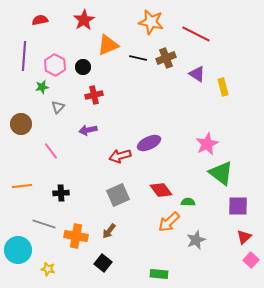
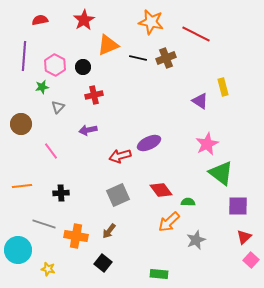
purple triangle: moved 3 px right, 27 px down
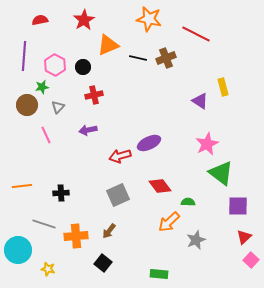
orange star: moved 2 px left, 3 px up
brown circle: moved 6 px right, 19 px up
pink line: moved 5 px left, 16 px up; rotated 12 degrees clockwise
red diamond: moved 1 px left, 4 px up
orange cross: rotated 15 degrees counterclockwise
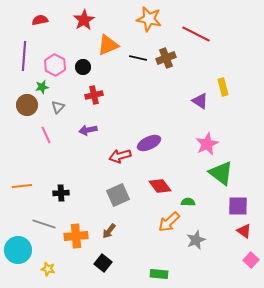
red triangle: moved 6 px up; rotated 42 degrees counterclockwise
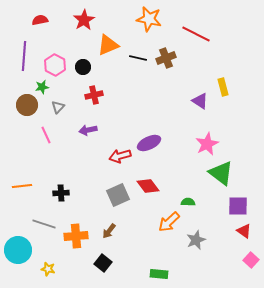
red diamond: moved 12 px left
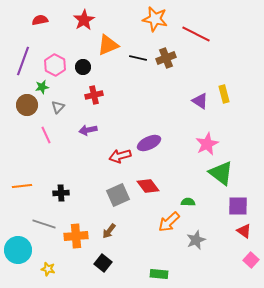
orange star: moved 6 px right
purple line: moved 1 px left, 5 px down; rotated 16 degrees clockwise
yellow rectangle: moved 1 px right, 7 px down
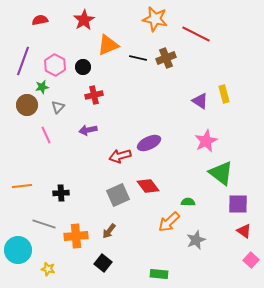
pink star: moved 1 px left, 3 px up
purple square: moved 2 px up
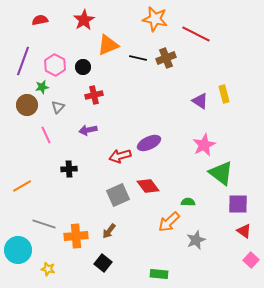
pink star: moved 2 px left, 4 px down
orange line: rotated 24 degrees counterclockwise
black cross: moved 8 px right, 24 px up
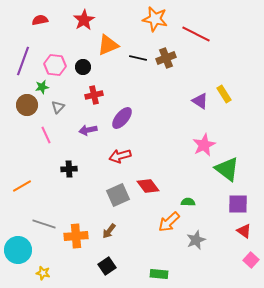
pink hexagon: rotated 20 degrees counterclockwise
yellow rectangle: rotated 18 degrees counterclockwise
purple ellipse: moved 27 px left, 25 px up; rotated 25 degrees counterclockwise
green triangle: moved 6 px right, 4 px up
black square: moved 4 px right, 3 px down; rotated 18 degrees clockwise
yellow star: moved 5 px left, 4 px down
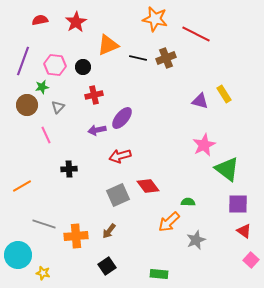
red star: moved 8 px left, 2 px down
purple triangle: rotated 18 degrees counterclockwise
purple arrow: moved 9 px right
cyan circle: moved 5 px down
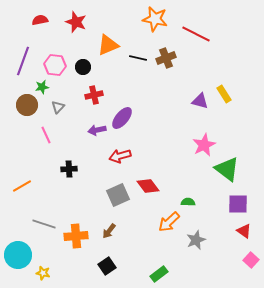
red star: rotated 20 degrees counterclockwise
green rectangle: rotated 42 degrees counterclockwise
